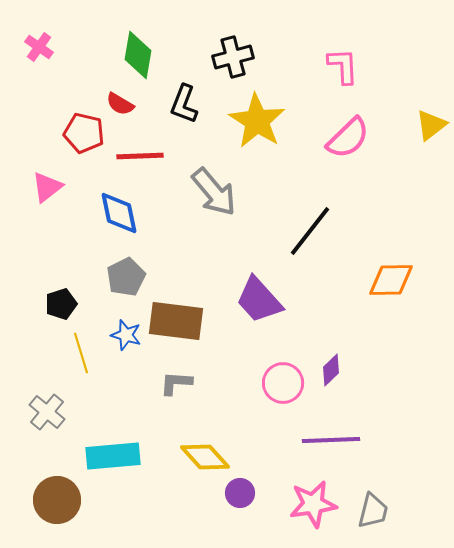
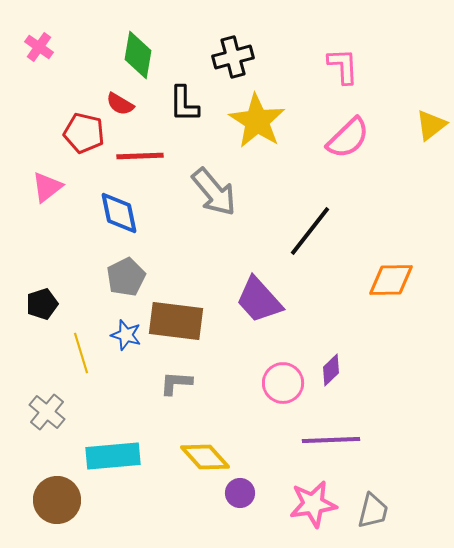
black L-shape: rotated 21 degrees counterclockwise
black pentagon: moved 19 px left
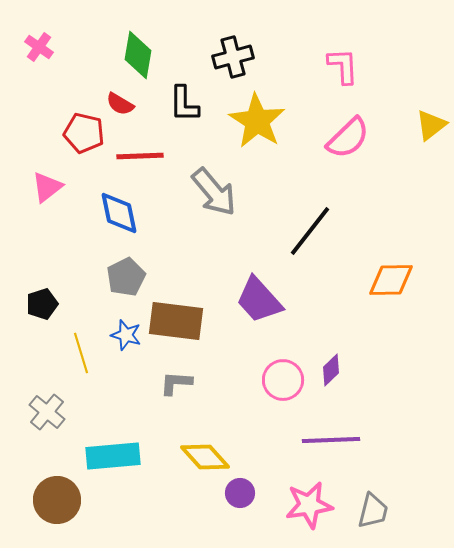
pink circle: moved 3 px up
pink star: moved 4 px left, 1 px down
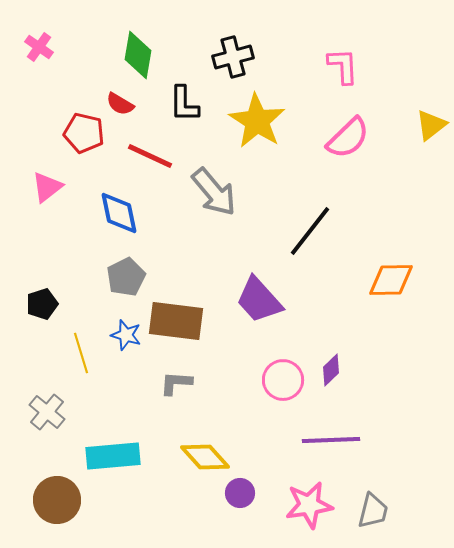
red line: moved 10 px right; rotated 27 degrees clockwise
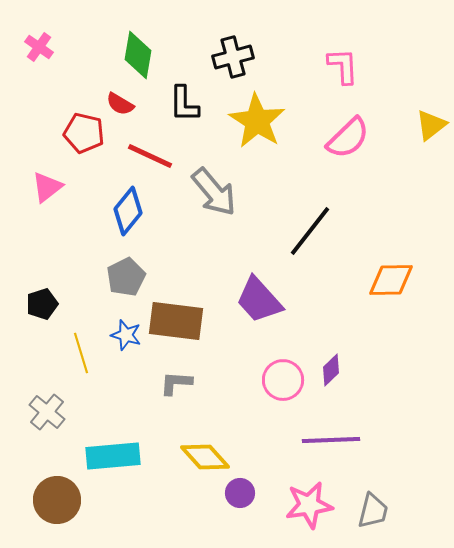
blue diamond: moved 9 px right, 2 px up; rotated 51 degrees clockwise
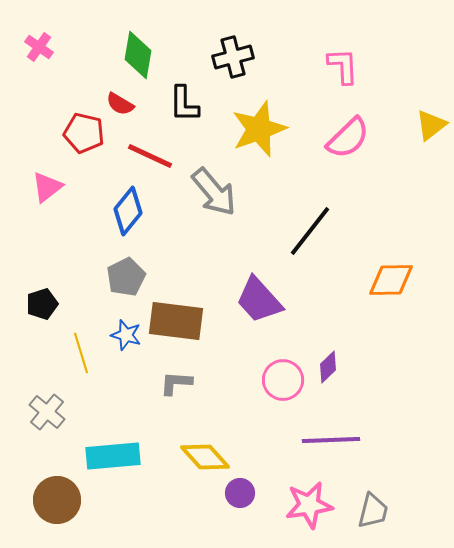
yellow star: moved 2 px right, 8 px down; rotated 20 degrees clockwise
purple diamond: moved 3 px left, 3 px up
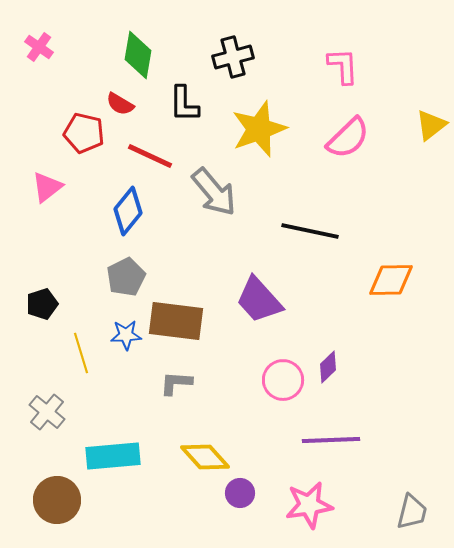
black line: rotated 64 degrees clockwise
blue star: rotated 20 degrees counterclockwise
gray trapezoid: moved 39 px right, 1 px down
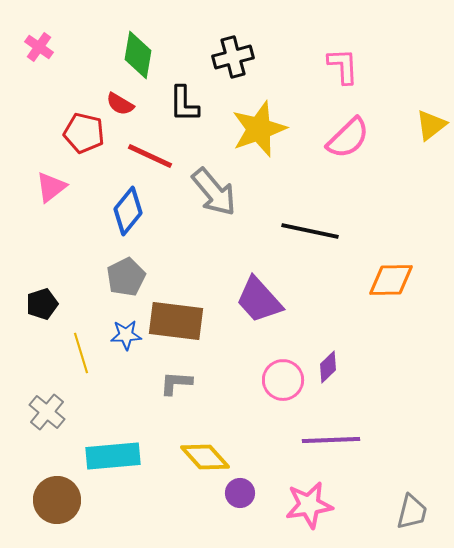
pink triangle: moved 4 px right
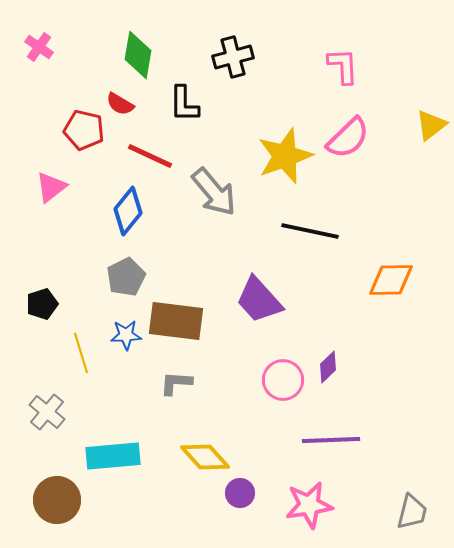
yellow star: moved 26 px right, 27 px down
red pentagon: moved 3 px up
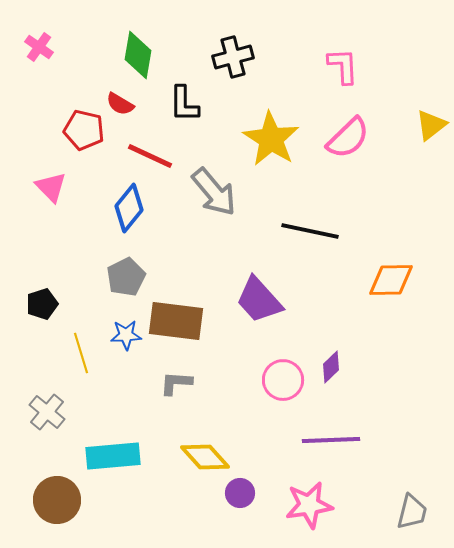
yellow star: moved 14 px left, 17 px up; rotated 20 degrees counterclockwise
pink triangle: rotated 36 degrees counterclockwise
blue diamond: moved 1 px right, 3 px up
purple diamond: moved 3 px right
